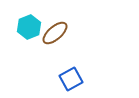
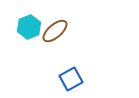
brown ellipse: moved 2 px up
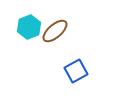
blue square: moved 5 px right, 8 px up
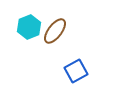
brown ellipse: rotated 12 degrees counterclockwise
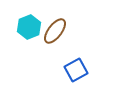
blue square: moved 1 px up
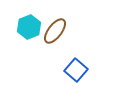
blue square: rotated 20 degrees counterclockwise
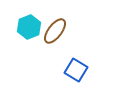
blue square: rotated 10 degrees counterclockwise
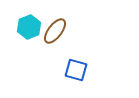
blue square: rotated 15 degrees counterclockwise
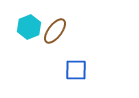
blue square: rotated 15 degrees counterclockwise
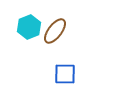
blue square: moved 11 px left, 4 px down
